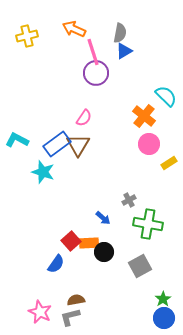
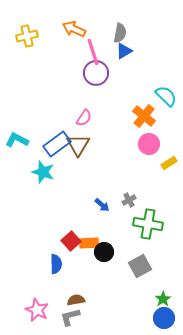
blue arrow: moved 1 px left, 13 px up
blue semicircle: rotated 36 degrees counterclockwise
pink star: moved 3 px left, 2 px up
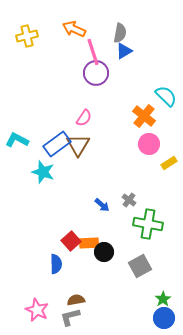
gray cross: rotated 24 degrees counterclockwise
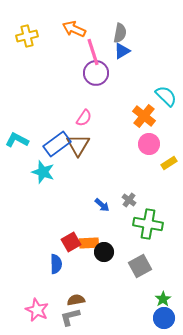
blue triangle: moved 2 px left
red square: moved 1 px down; rotated 12 degrees clockwise
